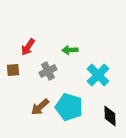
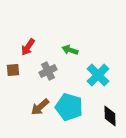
green arrow: rotated 21 degrees clockwise
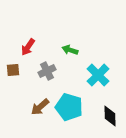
gray cross: moved 1 px left
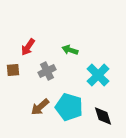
black diamond: moved 7 px left; rotated 15 degrees counterclockwise
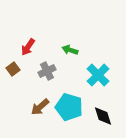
brown square: moved 1 px up; rotated 32 degrees counterclockwise
